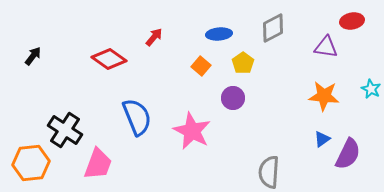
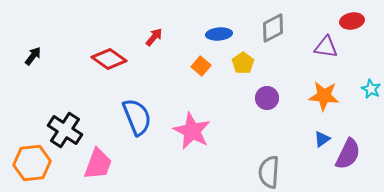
purple circle: moved 34 px right
orange hexagon: moved 1 px right
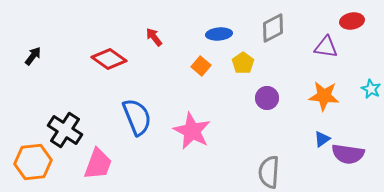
red arrow: rotated 78 degrees counterclockwise
purple semicircle: rotated 72 degrees clockwise
orange hexagon: moved 1 px right, 1 px up
